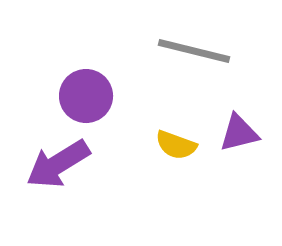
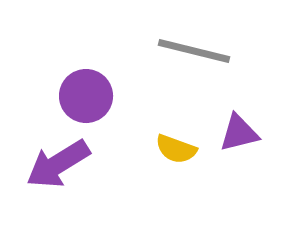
yellow semicircle: moved 4 px down
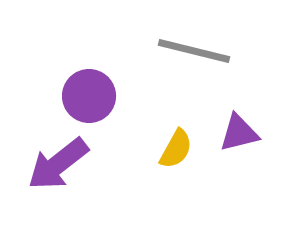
purple circle: moved 3 px right
yellow semicircle: rotated 81 degrees counterclockwise
purple arrow: rotated 6 degrees counterclockwise
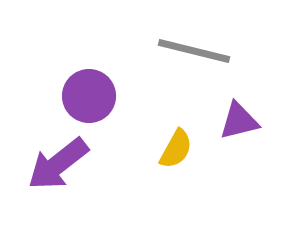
purple triangle: moved 12 px up
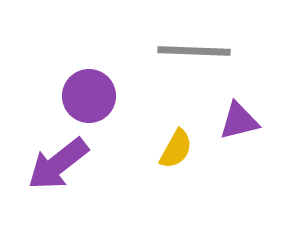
gray line: rotated 12 degrees counterclockwise
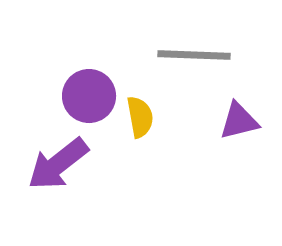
gray line: moved 4 px down
yellow semicircle: moved 36 px left, 32 px up; rotated 39 degrees counterclockwise
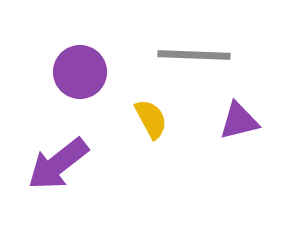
purple circle: moved 9 px left, 24 px up
yellow semicircle: moved 11 px right, 2 px down; rotated 18 degrees counterclockwise
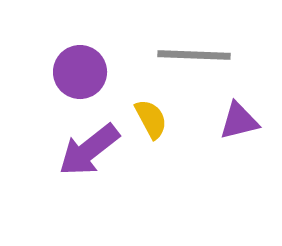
purple arrow: moved 31 px right, 14 px up
